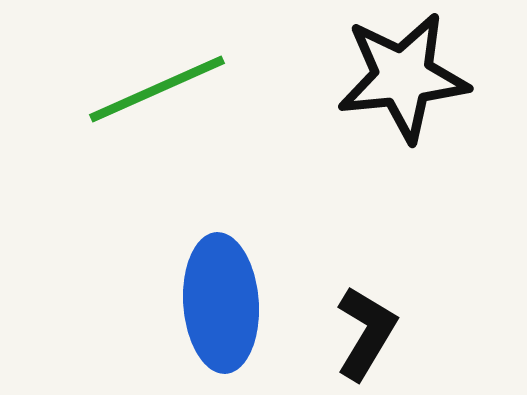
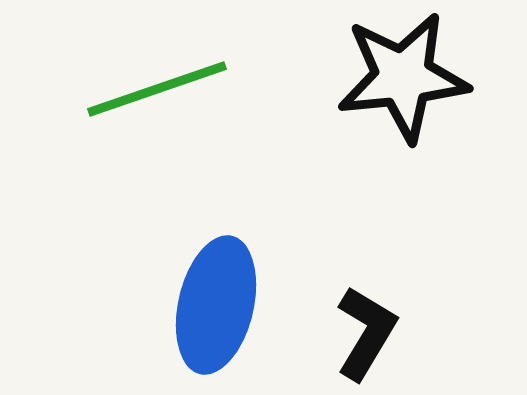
green line: rotated 5 degrees clockwise
blue ellipse: moved 5 px left, 2 px down; rotated 17 degrees clockwise
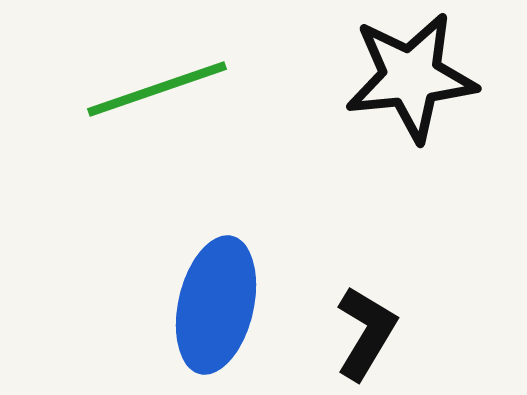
black star: moved 8 px right
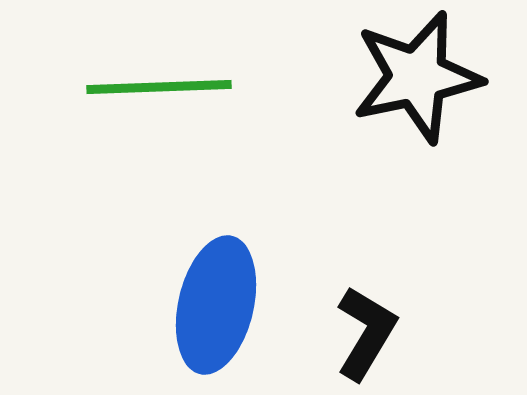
black star: moved 6 px right; rotated 6 degrees counterclockwise
green line: moved 2 px right, 2 px up; rotated 17 degrees clockwise
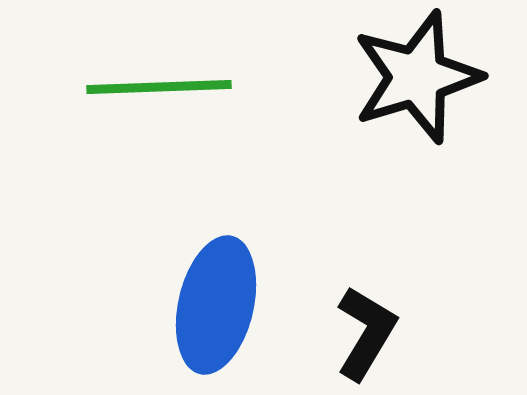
black star: rotated 5 degrees counterclockwise
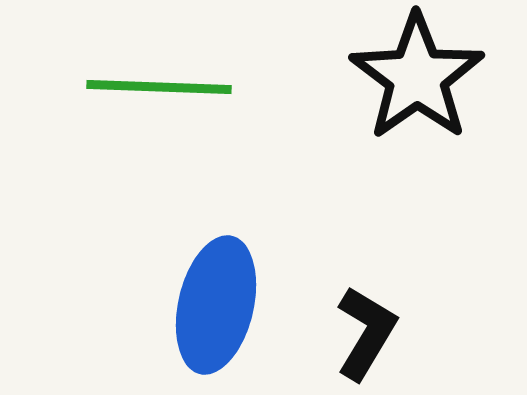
black star: rotated 18 degrees counterclockwise
green line: rotated 4 degrees clockwise
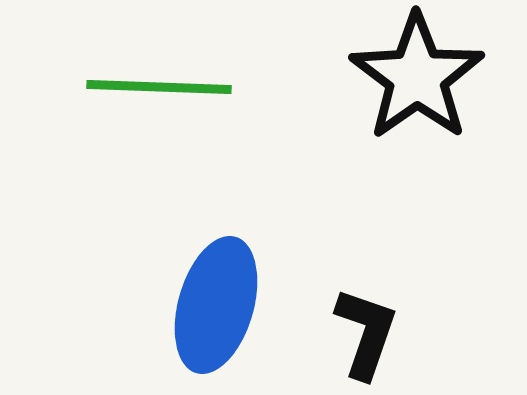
blue ellipse: rotated 3 degrees clockwise
black L-shape: rotated 12 degrees counterclockwise
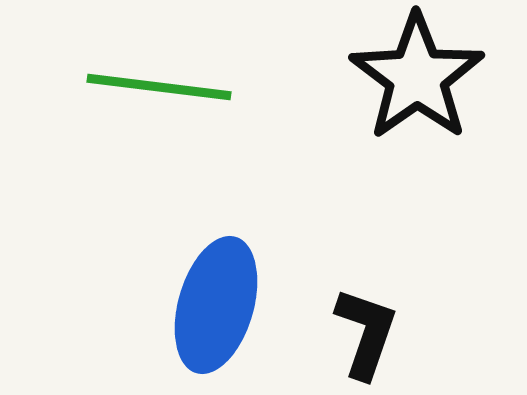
green line: rotated 5 degrees clockwise
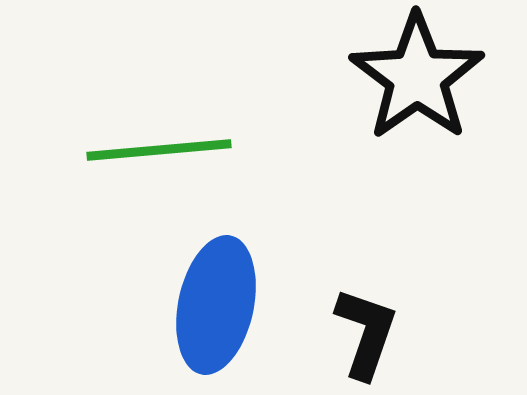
green line: moved 63 px down; rotated 12 degrees counterclockwise
blue ellipse: rotated 4 degrees counterclockwise
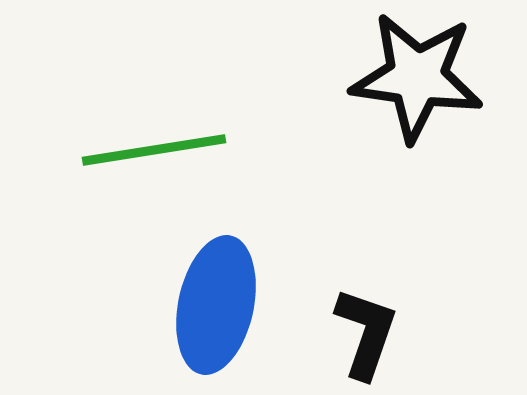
black star: rotated 29 degrees counterclockwise
green line: moved 5 px left; rotated 4 degrees counterclockwise
